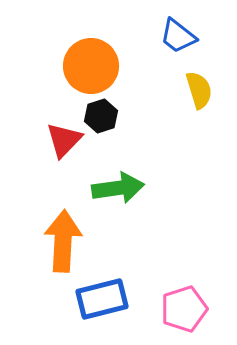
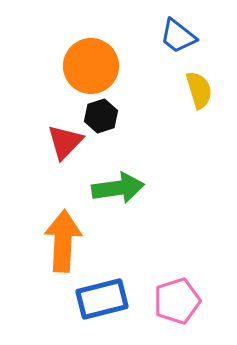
red triangle: moved 1 px right, 2 px down
pink pentagon: moved 7 px left, 8 px up
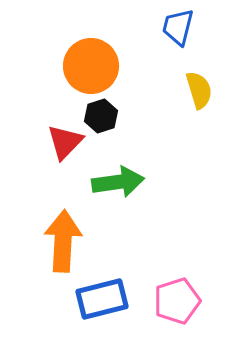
blue trapezoid: moved 9 px up; rotated 66 degrees clockwise
green arrow: moved 6 px up
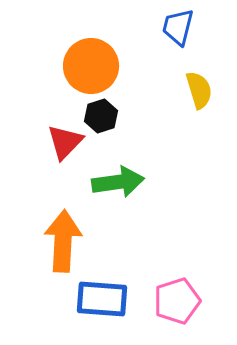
blue rectangle: rotated 18 degrees clockwise
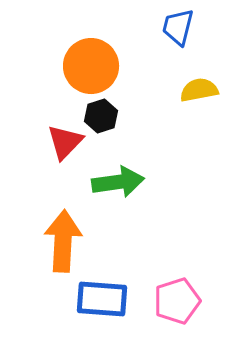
yellow semicircle: rotated 84 degrees counterclockwise
